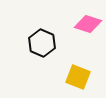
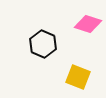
black hexagon: moved 1 px right, 1 px down
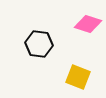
black hexagon: moved 4 px left; rotated 16 degrees counterclockwise
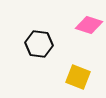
pink diamond: moved 1 px right, 1 px down
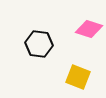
pink diamond: moved 4 px down
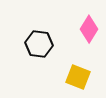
pink diamond: rotated 76 degrees counterclockwise
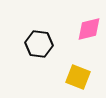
pink diamond: rotated 44 degrees clockwise
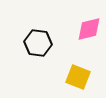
black hexagon: moved 1 px left, 1 px up
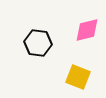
pink diamond: moved 2 px left, 1 px down
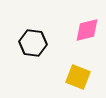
black hexagon: moved 5 px left
